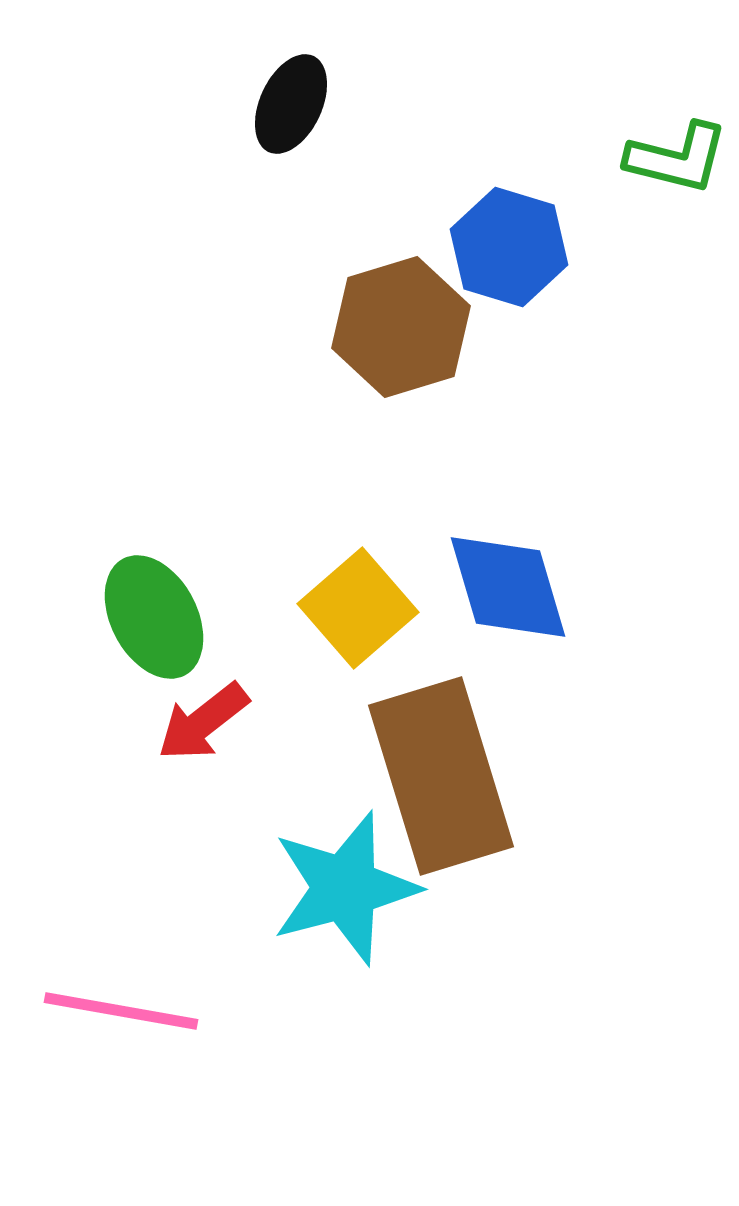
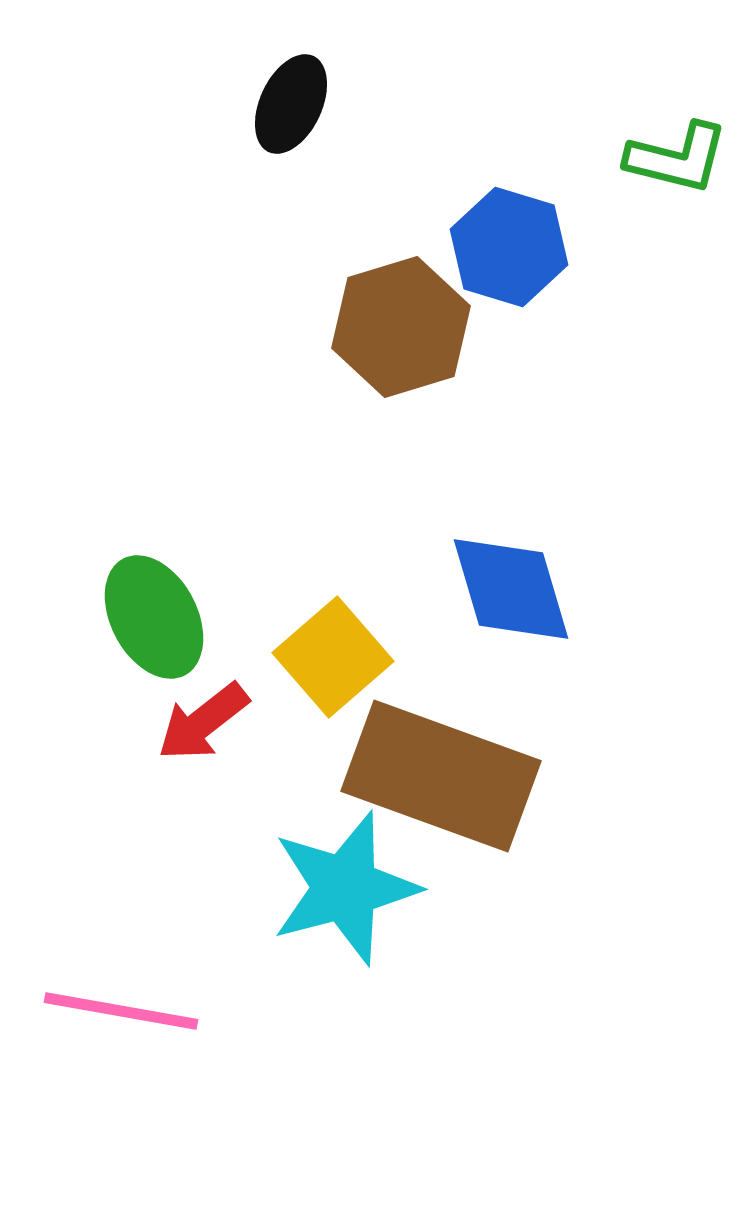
blue diamond: moved 3 px right, 2 px down
yellow square: moved 25 px left, 49 px down
brown rectangle: rotated 53 degrees counterclockwise
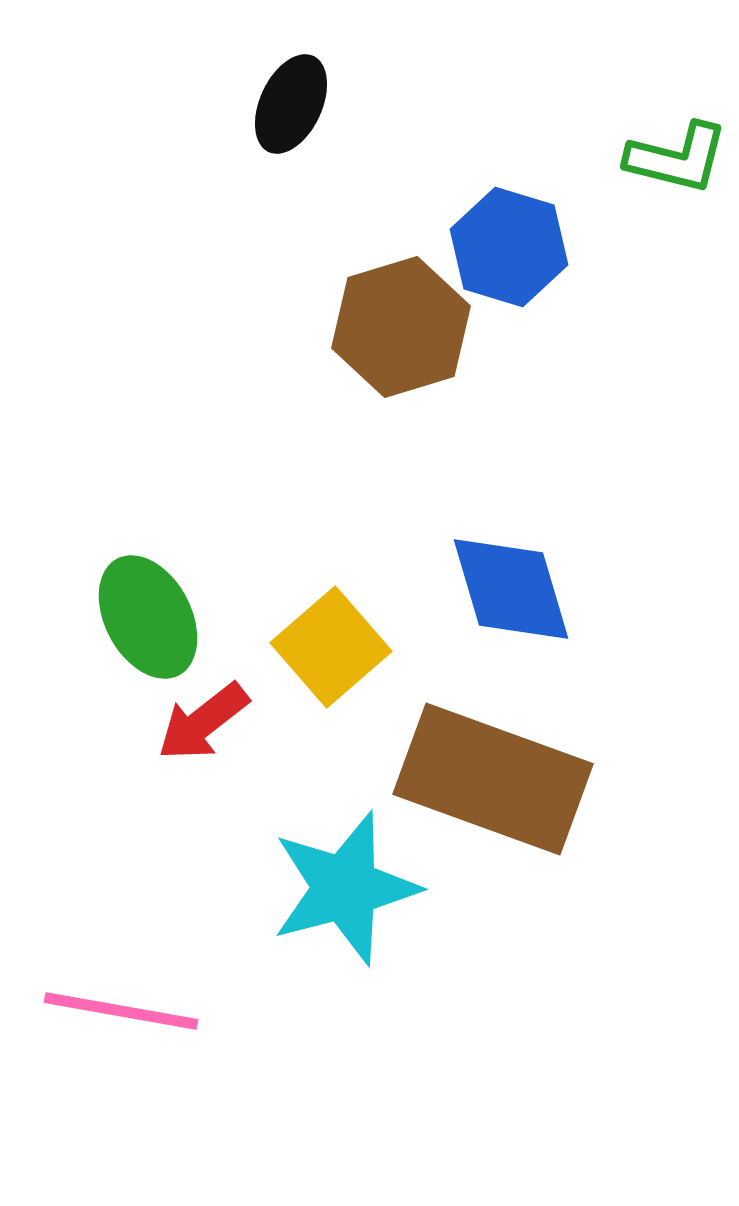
green ellipse: moved 6 px left
yellow square: moved 2 px left, 10 px up
brown rectangle: moved 52 px right, 3 px down
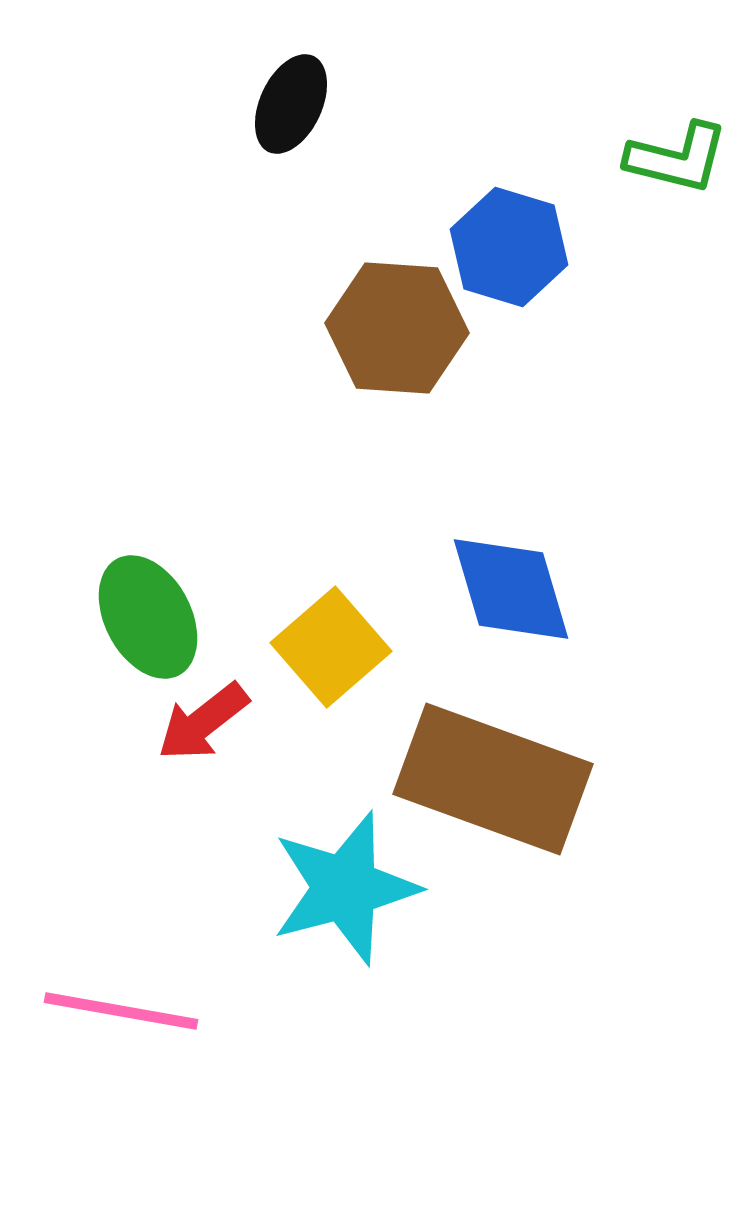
brown hexagon: moved 4 px left, 1 px down; rotated 21 degrees clockwise
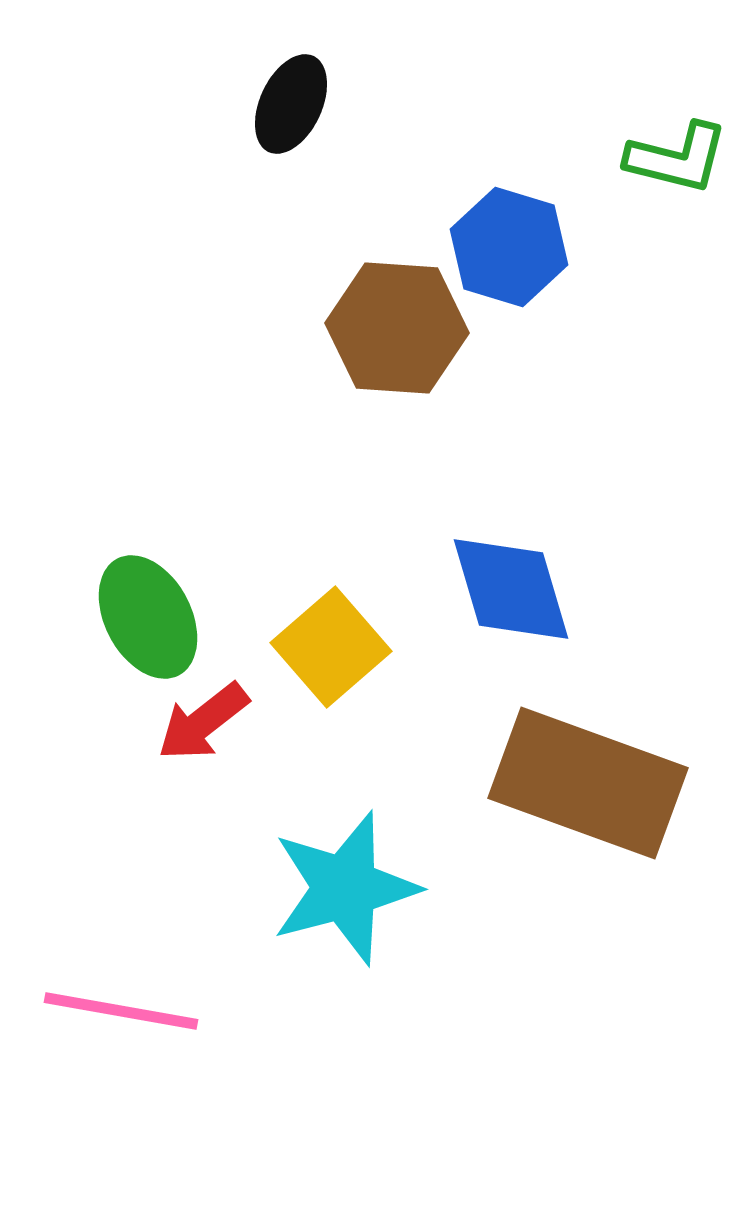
brown rectangle: moved 95 px right, 4 px down
